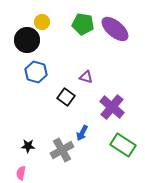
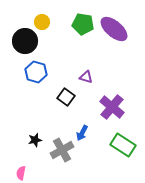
purple ellipse: moved 1 px left
black circle: moved 2 px left, 1 px down
black star: moved 7 px right, 6 px up; rotated 16 degrees counterclockwise
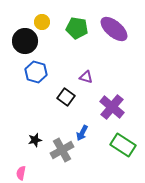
green pentagon: moved 6 px left, 4 px down
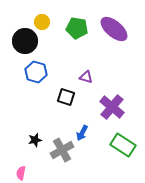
black square: rotated 18 degrees counterclockwise
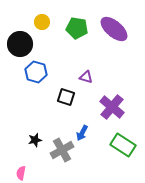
black circle: moved 5 px left, 3 px down
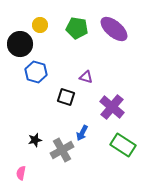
yellow circle: moved 2 px left, 3 px down
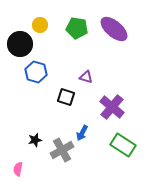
pink semicircle: moved 3 px left, 4 px up
